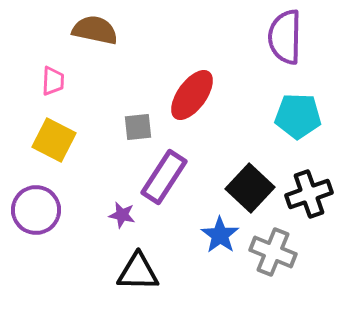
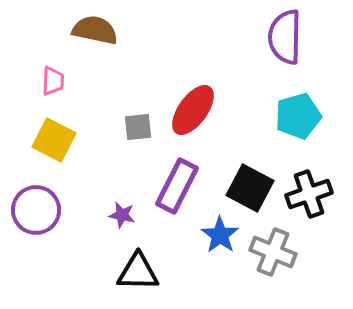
red ellipse: moved 1 px right, 15 px down
cyan pentagon: rotated 18 degrees counterclockwise
purple rectangle: moved 13 px right, 9 px down; rotated 6 degrees counterclockwise
black square: rotated 15 degrees counterclockwise
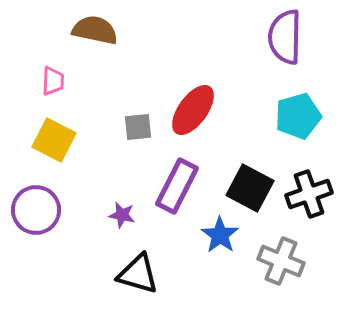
gray cross: moved 8 px right, 9 px down
black triangle: moved 2 px down; rotated 15 degrees clockwise
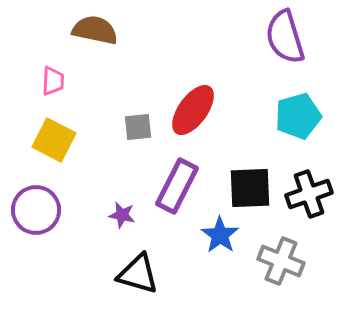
purple semicircle: rotated 18 degrees counterclockwise
black square: rotated 30 degrees counterclockwise
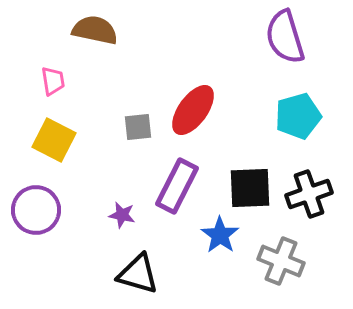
pink trapezoid: rotated 12 degrees counterclockwise
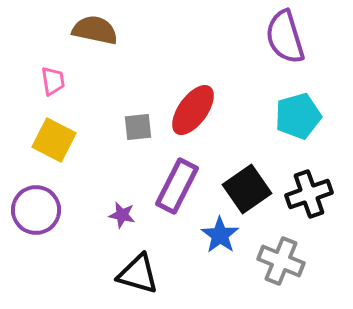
black square: moved 3 px left, 1 px down; rotated 33 degrees counterclockwise
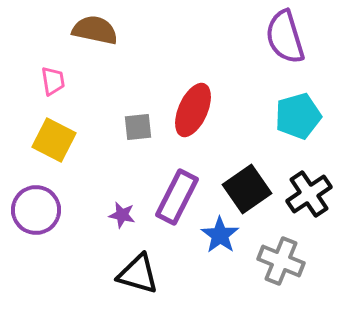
red ellipse: rotated 12 degrees counterclockwise
purple rectangle: moved 11 px down
black cross: rotated 15 degrees counterclockwise
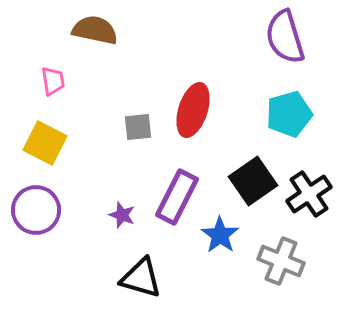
red ellipse: rotated 6 degrees counterclockwise
cyan pentagon: moved 9 px left, 2 px up
yellow square: moved 9 px left, 3 px down
black square: moved 6 px right, 8 px up
purple star: rotated 8 degrees clockwise
black triangle: moved 3 px right, 4 px down
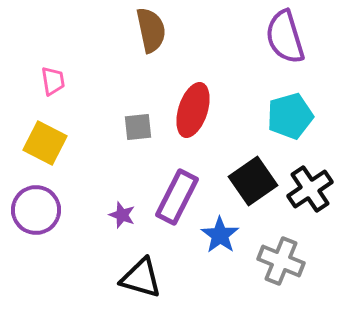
brown semicircle: moved 56 px right; rotated 66 degrees clockwise
cyan pentagon: moved 1 px right, 2 px down
black cross: moved 1 px right, 5 px up
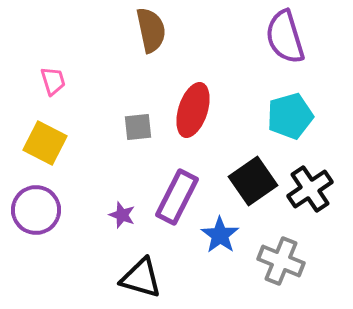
pink trapezoid: rotated 8 degrees counterclockwise
